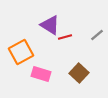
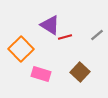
orange square: moved 3 px up; rotated 15 degrees counterclockwise
brown square: moved 1 px right, 1 px up
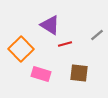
red line: moved 7 px down
brown square: moved 1 px left, 1 px down; rotated 36 degrees counterclockwise
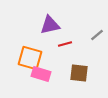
purple triangle: rotated 45 degrees counterclockwise
orange square: moved 9 px right, 9 px down; rotated 30 degrees counterclockwise
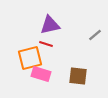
gray line: moved 2 px left
red line: moved 19 px left; rotated 32 degrees clockwise
orange square: rotated 30 degrees counterclockwise
brown square: moved 1 px left, 3 px down
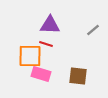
purple triangle: rotated 15 degrees clockwise
gray line: moved 2 px left, 5 px up
orange square: moved 2 px up; rotated 15 degrees clockwise
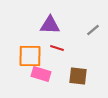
red line: moved 11 px right, 4 px down
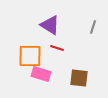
purple triangle: rotated 30 degrees clockwise
gray line: moved 3 px up; rotated 32 degrees counterclockwise
brown square: moved 1 px right, 2 px down
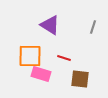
red line: moved 7 px right, 10 px down
brown square: moved 1 px right, 1 px down
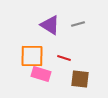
gray line: moved 15 px left, 3 px up; rotated 56 degrees clockwise
orange square: moved 2 px right
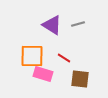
purple triangle: moved 2 px right
red line: rotated 16 degrees clockwise
pink rectangle: moved 2 px right
